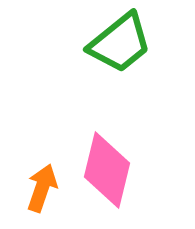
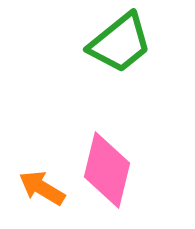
orange arrow: rotated 78 degrees counterclockwise
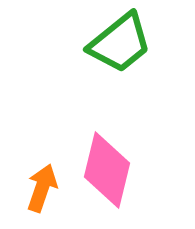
orange arrow: rotated 78 degrees clockwise
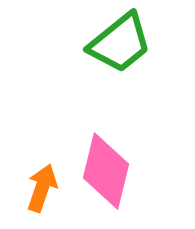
pink diamond: moved 1 px left, 1 px down
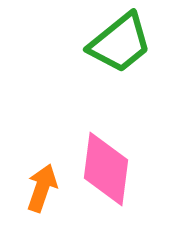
pink diamond: moved 2 px up; rotated 6 degrees counterclockwise
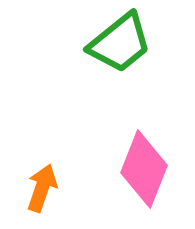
pink diamond: moved 38 px right; rotated 14 degrees clockwise
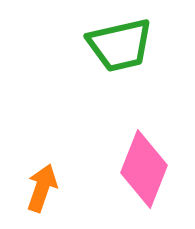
green trapezoid: moved 2 px down; rotated 26 degrees clockwise
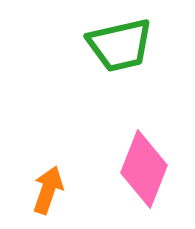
orange arrow: moved 6 px right, 2 px down
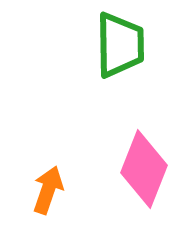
green trapezoid: rotated 78 degrees counterclockwise
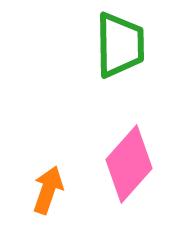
pink diamond: moved 15 px left, 5 px up; rotated 20 degrees clockwise
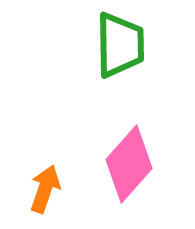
orange arrow: moved 3 px left, 1 px up
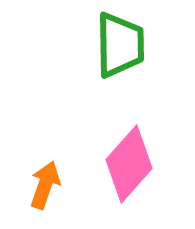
orange arrow: moved 4 px up
